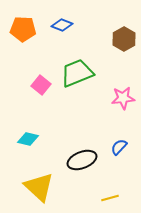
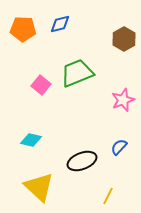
blue diamond: moved 2 px left, 1 px up; rotated 35 degrees counterclockwise
pink star: moved 2 px down; rotated 15 degrees counterclockwise
cyan diamond: moved 3 px right, 1 px down
black ellipse: moved 1 px down
yellow line: moved 2 px left, 2 px up; rotated 48 degrees counterclockwise
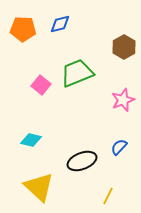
brown hexagon: moved 8 px down
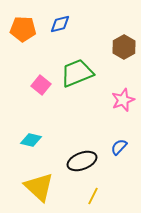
yellow line: moved 15 px left
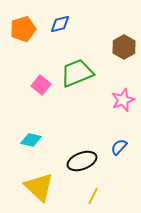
orange pentagon: rotated 20 degrees counterclockwise
